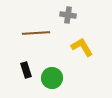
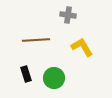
brown line: moved 7 px down
black rectangle: moved 4 px down
green circle: moved 2 px right
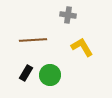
brown line: moved 3 px left
black rectangle: moved 1 px up; rotated 49 degrees clockwise
green circle: moved 4 px left, 3 px up
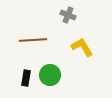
gray cross: rotated 14 degrees clockwise
black rectangle: moved 5 px down; rotated 21 degrees counterclockwise
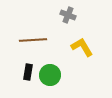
black rectangle: moved 2 px right, 6 px up
